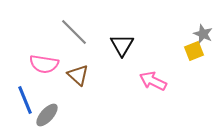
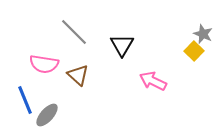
yellow square: rotated 24 degrees counterclockwise
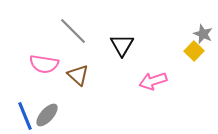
gray line: moved 1 px left, 1 px up
pink arrow: rotated 44 degrees counterclockwise
blue line: moved 16 px down
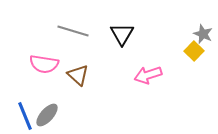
gray line: rotated 28 degrees counterclockwise
black triangle: moved 11 px up
pink arrow: moved 5 px left, 6 px up
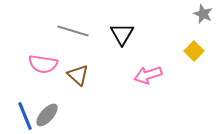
gray star: moved 20 px up
pink semicircle: moved 1 px left
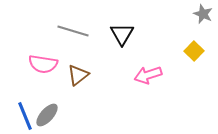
brown triangle: rotated 40 degrees clockwise
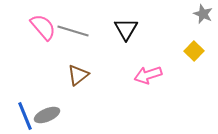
black triangle: moved 4 px right, 5 px up
pink semicircle: moved 37 px up; rotated 140 degrees counterclockwise
gray ellipse: rotated 25 degrees clockwise
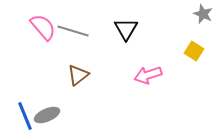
yellow square: rotated 12 degrees counterclockwise
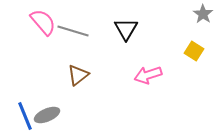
gray star: rotated 12 degrees clockwise
pink semicircle: moved 5 px up
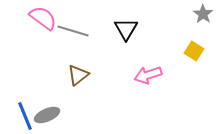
pink semicircle: moved 4 px up; rotated 12 degrees counterclockwise
